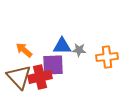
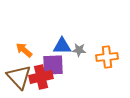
red cross: moved 1 px right
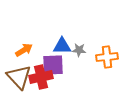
orange arrow: rotated 108 degrees clockwise
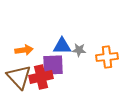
orange arrow: rotated 24 degrees clockwise
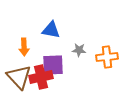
blue triangle: moved 11 px left, 16 px up; rotated 12 degrees clockwise
orange arrow: moved 3 px up; rotated 96 degrees clockwise
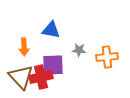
brown triangle: moved 2 px right
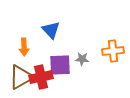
blue triangle: rotated 36 degrees clockwise
gray star: moved 3 px right, 9 px down
orange cross: moved 6 px right, 6 px up
purple square: moved 7 px right
brown triangle: rotated 44 degrees clockwise
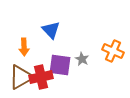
orange cross: rotated 30 degrees clockwise
gray star: rotated 24 degrees clockwise
purple square: rotated 10 degrees clockwise
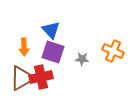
gray star: rotated 24 degrees counterclockwise
purple square: moved 7 px left, 13 px up; rotated 10 degrees clockwise
brown triangle: moved 1 px right, 1 px down
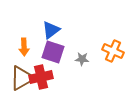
blue triangle: rotated 36 degrees clockwise
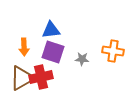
blue triangle: rotated 30 degrees clockwise
orange cross: rotated 15 degrees counterclockwise
